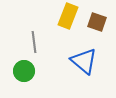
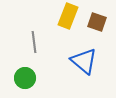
green circle: moved 1 px right, 7 px down
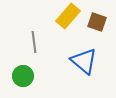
yellow rectangle: rotated 20 degrees clockwise
green circle: moved 2 px left, 2 px up
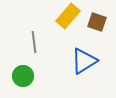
blue triangle: rotated 48 degrees clockwise
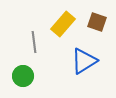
yellow rectangle: moved 5 px left, 8 px down
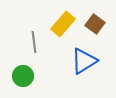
brown square: moved 2 px left, 2 px down; rotated 18 degrees clockwise
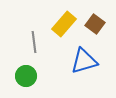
yellow rectangle: moved 1 px right
blue triangle: rotated 16 degrees clockwise
green circle: moved 3 px right
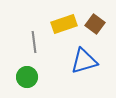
yellow rectangle: rotated 30 degrees clockwise
green circle: moved 1 px right, 1 px down
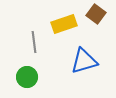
brown square: moved 1 px right, 10 px up
